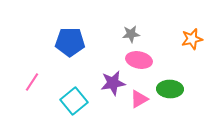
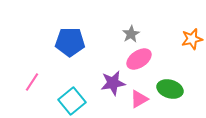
gray star: rotated 24 degrees counterclockwise
pink ellipse: moved 1 px up; rotated 45 degrees counterclockwise
green ellipse: rotated 15 degrees clockwise
cyan square: moved 2 px left
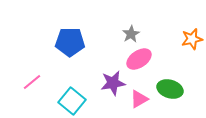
pink line: rotated 18 degrees clockwise
cyan square: rotated 12 degrees counterclockwise
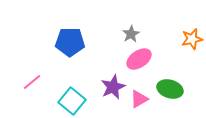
purple star: moved 4 px down; rotated 15 degrees counterclockwise
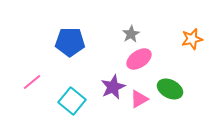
green ellipse: rotated 10 degrees clockwise
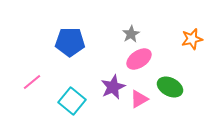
green ellipse: moved 2 px up
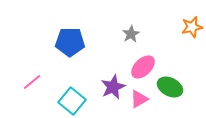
orange star: moved 12 px up
pink ellipse: moved 4 px right, 8 px down; rotated 10 degrees counterclockwise
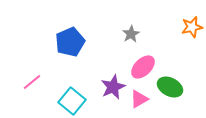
blue pentagon: rotated 24 degrees counterclockwise
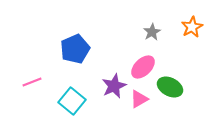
orange star: rotated 15 degrees counterclockwise
gray star: moved 21 px right, 2 px up
blue pentagon: moved 5 px right, 7 px down
pink line: rotated 18 degrees clockwise
purple star: moved 1 px right, 1 px up
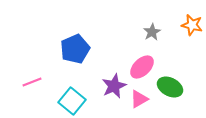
orange star: moved 2 px up; rotated 30 degrees counterclockwise
pink ellipse: moved 1 px left
